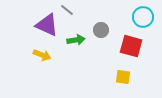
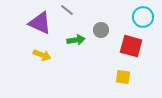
purple triangle: moved 7 px left, 2 px up
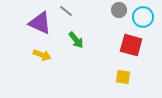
gray line: moved 1 px left, 1 px down
gray circle: moved 18 px right, 20 px up
green arrow: rotated 60 degrees clockwise
red square: moved 1 px up
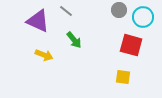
purple triangle: moved 2 px left, 2 px up
green arrow: moved 2 px left
yellow arrow: moved 2 px right
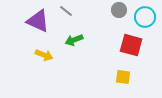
cyan circle: moved 2 px right
green arrow: rotated 108 degrees clockwise
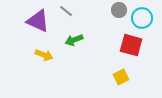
cyan circle: moved 3 px left, 1 px down
yellow square: moved 2 px left; rotated 35 degrees counterclockwise
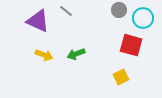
cyan circle: moved 1 px right
green arrow: moved 2 px right, 14 px down
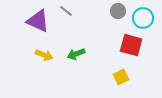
gray circle: moved 1 px left, 1 px down
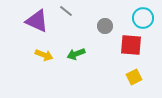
gray circle: moved 13 px left, 15 px down
purple triangle: moved 1 px left
red square: rotated 10 degrees counterclockwise
yellow square: moved 13 px right
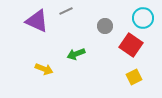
gray line: rotated 64 degrees counterclockwise
red square: rotated 30 degrees clockwise
yellow arrow: moved 14 px down
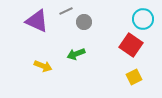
cyan circle: moved 1 px down
gray circle: moved 21 px left, 4 px up
yellow arrow: moved 1 px left, 3 px up
